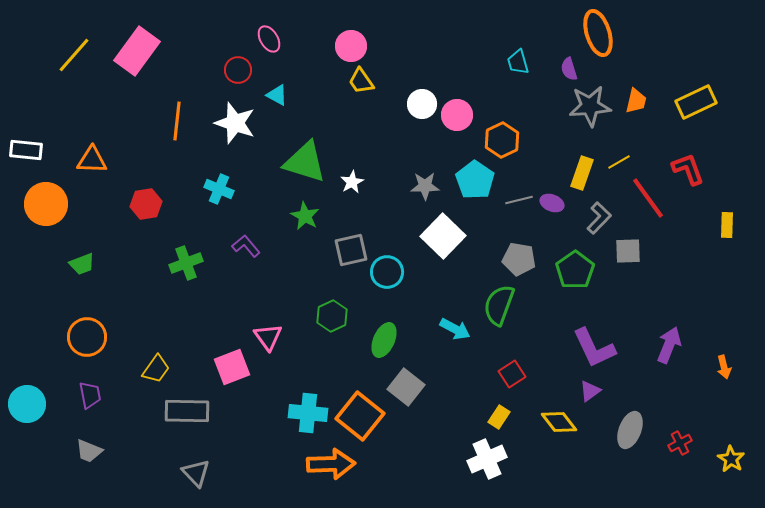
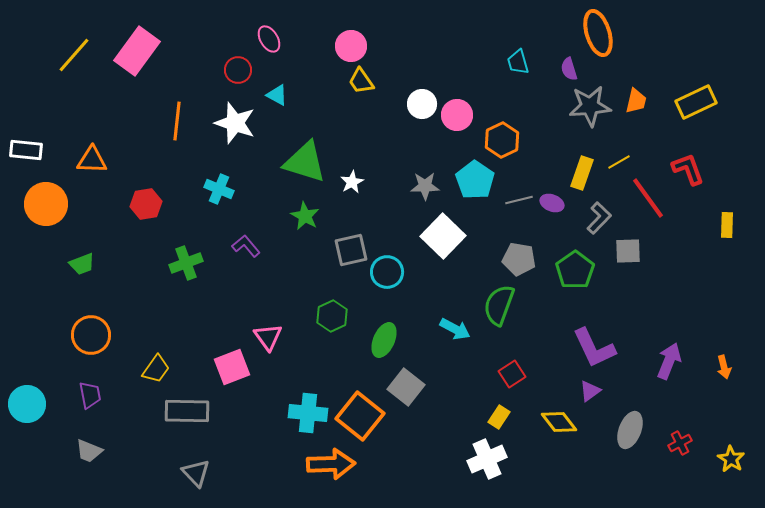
orange circle at (87, 337): moved 4 px right, 2 px up
purple arrow at (669, 345): moved 16 px down
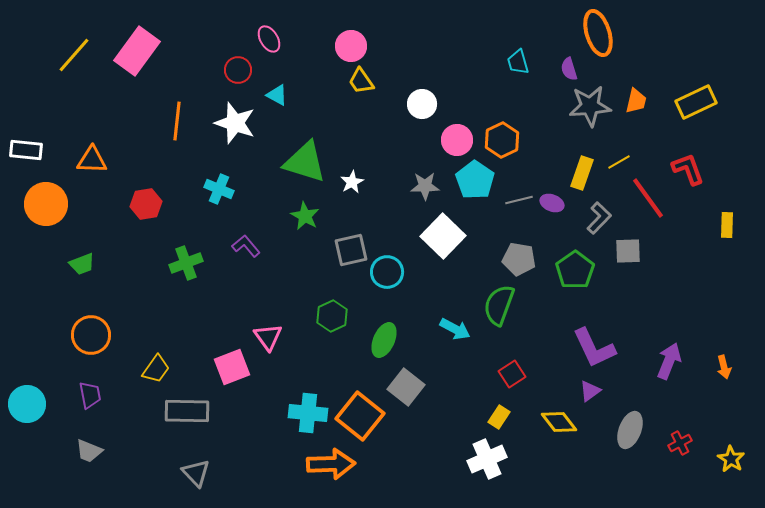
pink circle at (457, 115): moved 25 px down
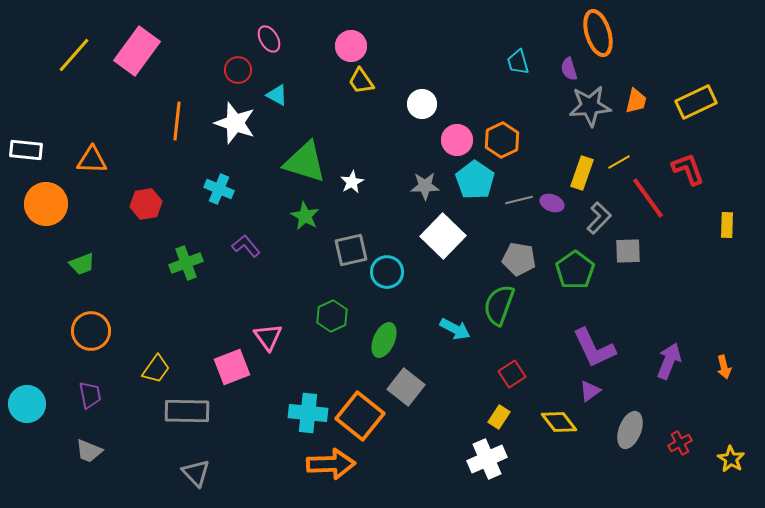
orange circle at (91, 335): moved 4 px up
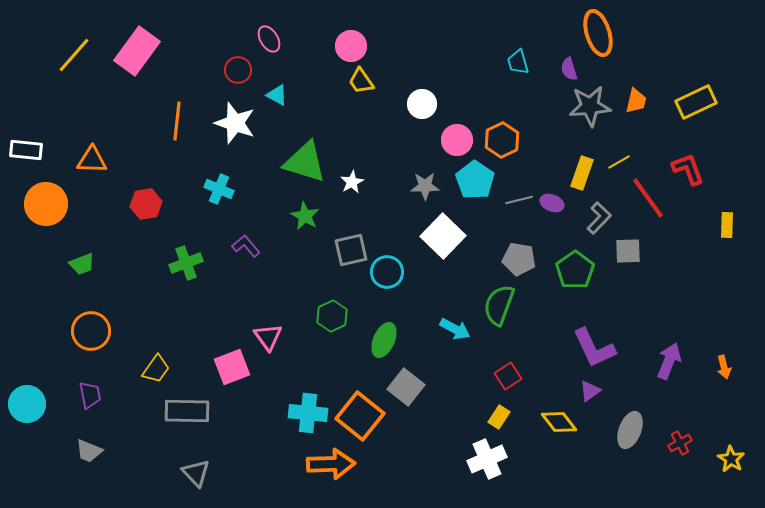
red square at (512, 374): moved 4 px left, 2 px down
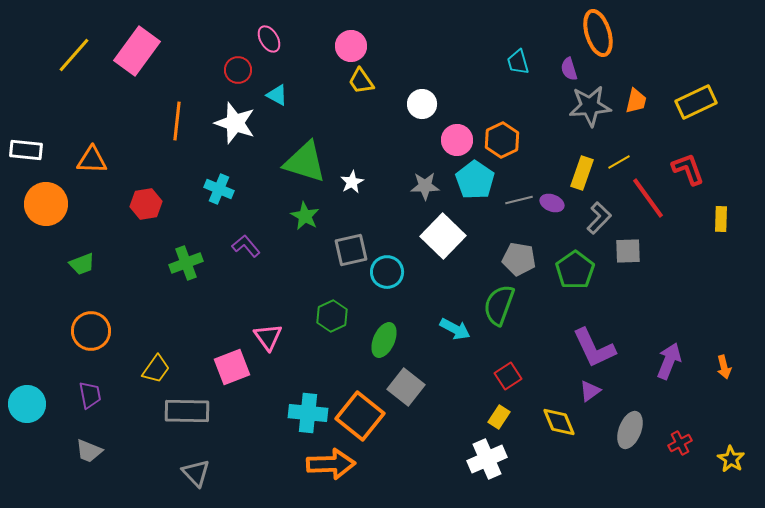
yellow rectangle at (727, 225): moved 6 px left, 6 px up
yellow diamond at (559, 422): rotated 15 degrees clockwise
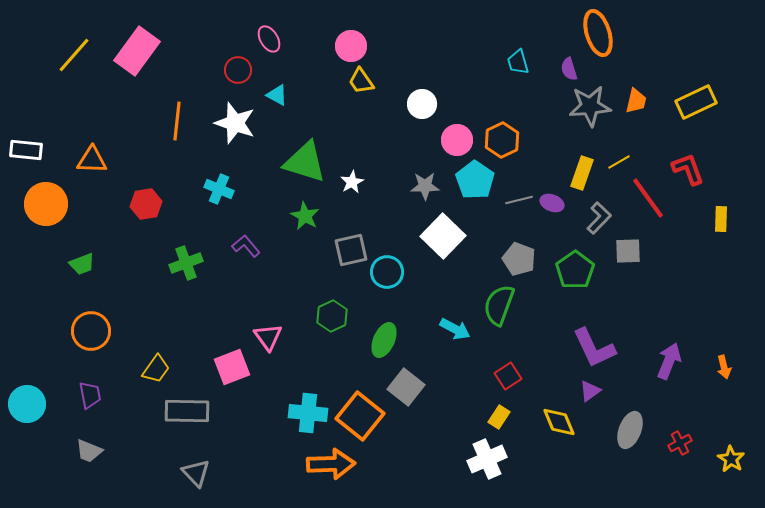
gray pentagon at (519, 259): rotated 12 degrees clockwise
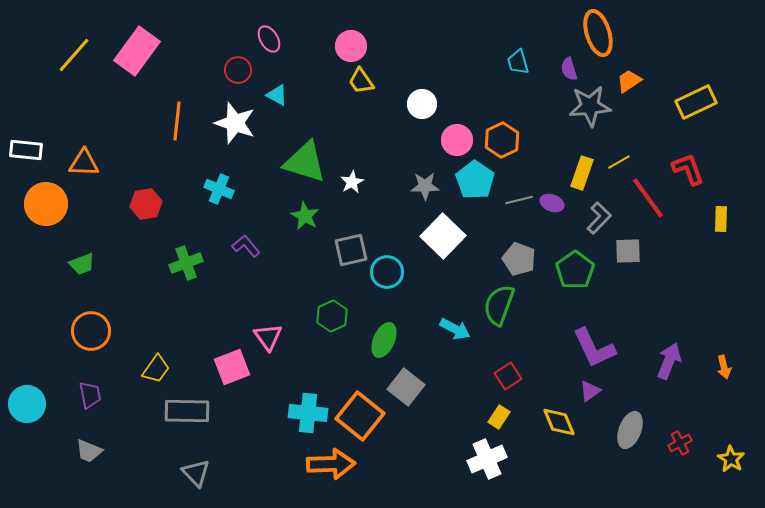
orange trapezoid at (636, 101): moved 7 px left, 20 px up; rotated 136 degrees counterclockwise
orange triangle at (92, 160): moved 8 px left, 3 px down
